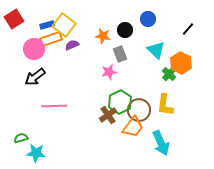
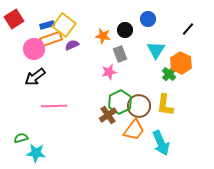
cyan triangle: rotated 18 degrees clockwise
brown circle: moved 4 px up
orange trapezoid: moved 1 px right, 3 px down
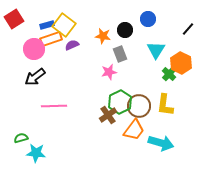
cyan arrow: rotated 50 degrees counterclockwise
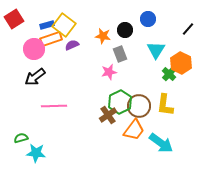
cyan arrow: rotated 20 degrees clockwise
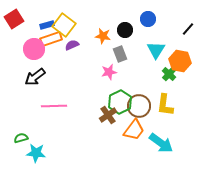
orange hexagon: moved 1 px left, 2 px up; rotated 15 degrees counterclockwise
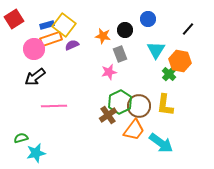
cyan star: rotated 18 degrees counterclockwise
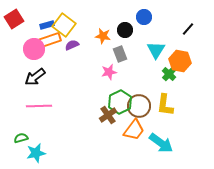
blue circle: moved 4 px left, 2 px up
orange rectangle: moved 1 px left, 1 px down
pink line: moved 15 px left
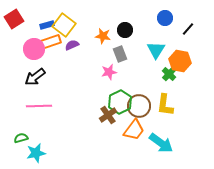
blue circle: moved 21 px right, 1 px down
orange rectangle: moved 2 px down
